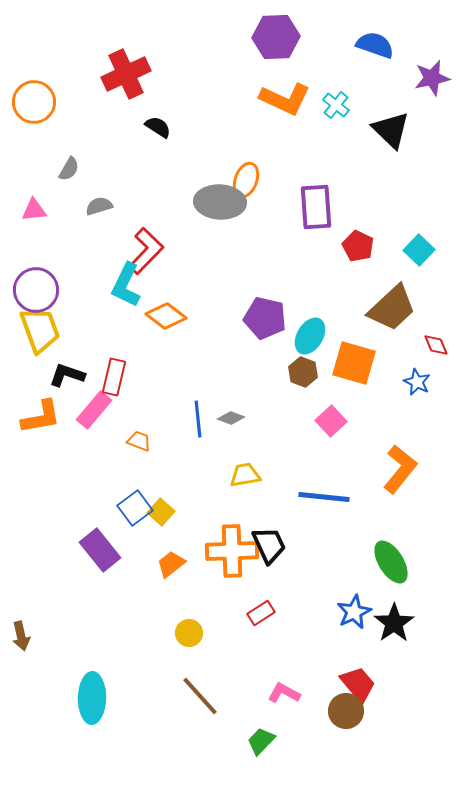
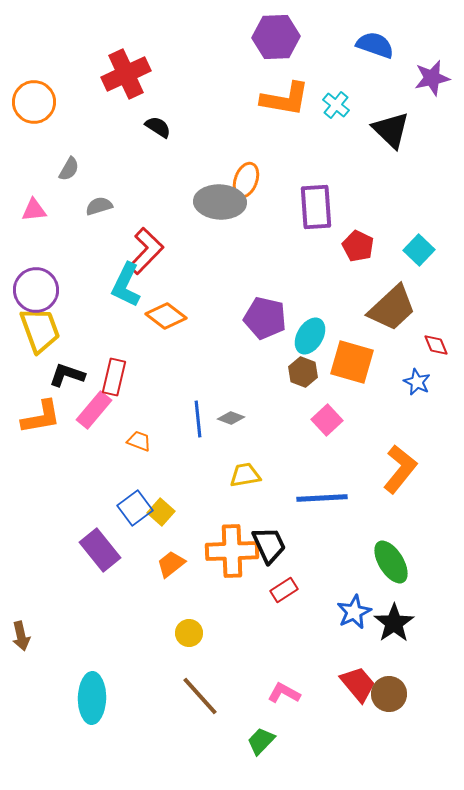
orange L-shape at (285, 99): rotated 15 degrees counterclockwise
orange square at (354, 363): moved 2 px left, 1 px up
pink square at (331, 421): moved 4 px left, 1 px up
blue line at (324, 497): moved 2 px left, 1 px down; rotated 9 degrees counterclockwise
red rectangle at (261, 613): moved 23 px right, 23 px up
brown circle at (346, 711): moved 43 px right, 17 px up
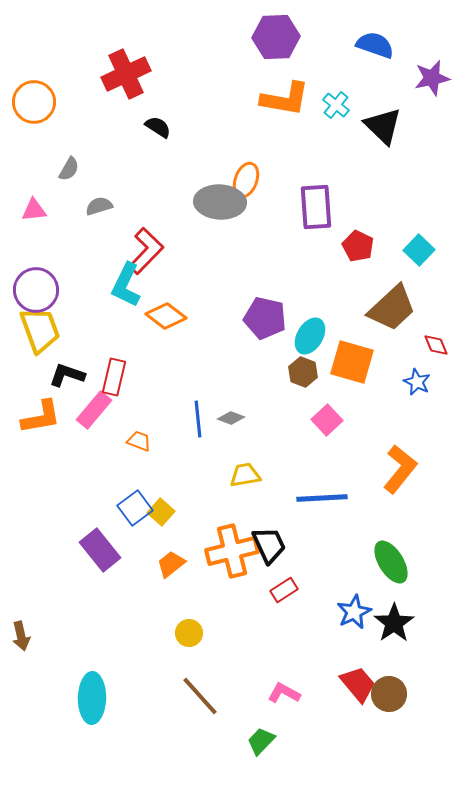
black triangle at (391, 130): moved 8 px left, 4 px up
orange cross at (232, 551): rotated 12 degrees counterclockwise
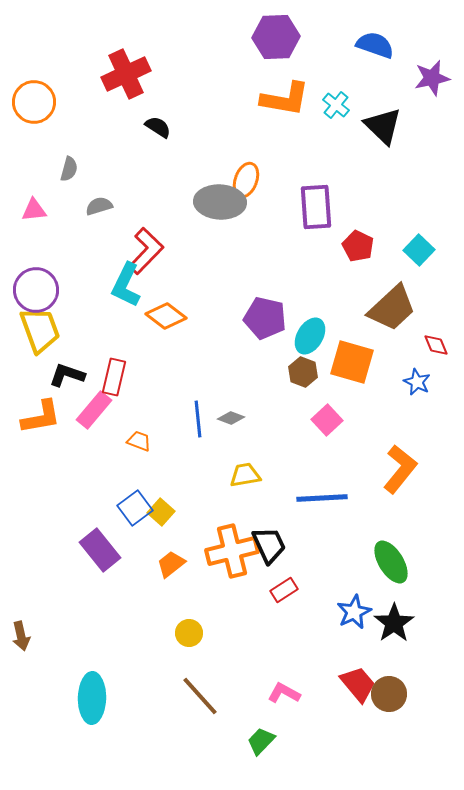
gray semicircle at (69, 169): rotated 15 degrees counterclockwise
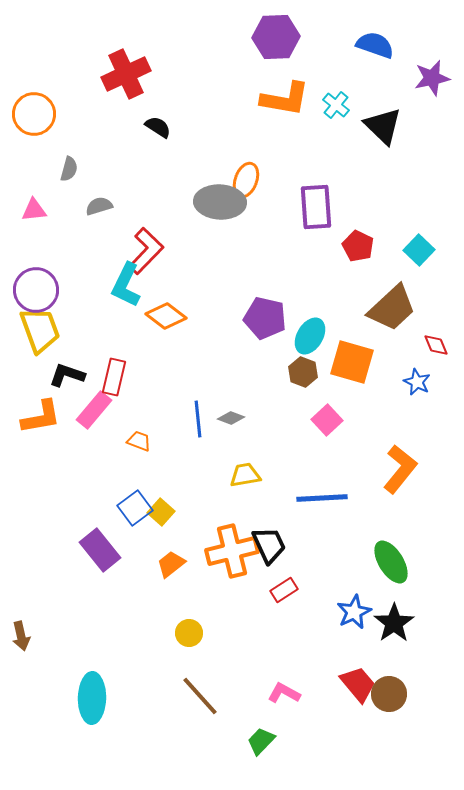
orange circle at (34, 102): moved 12 px down
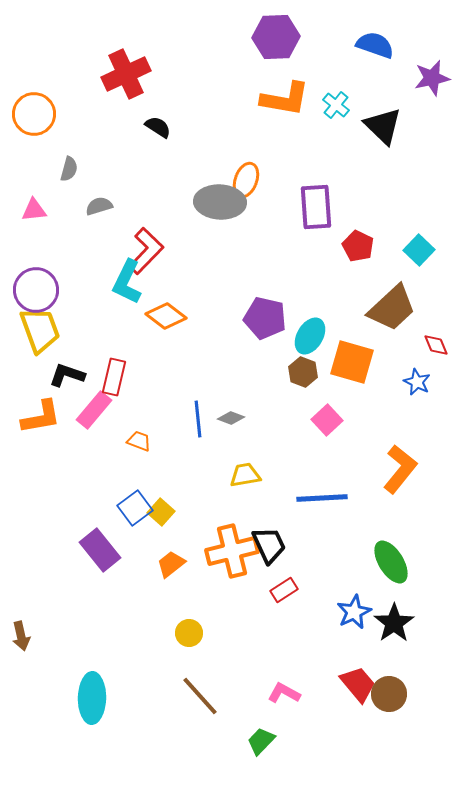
cyan L-shape at (126, 285): moved 1 px right, 3 px up
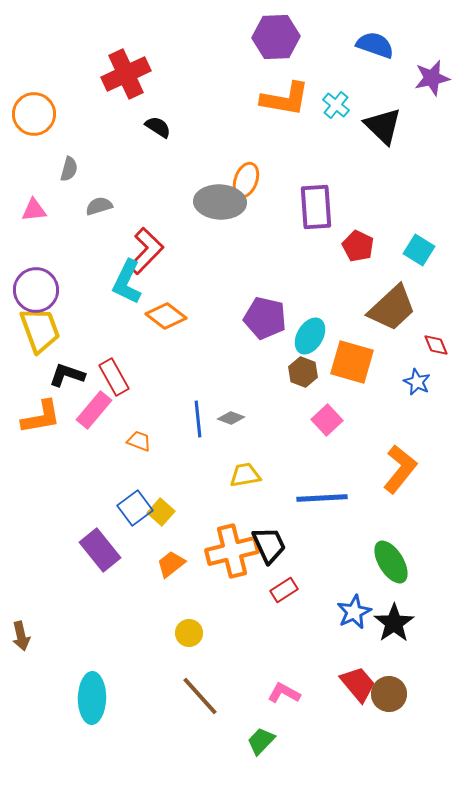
cyan square at (419, 250): rotated 12 degrees counterclockwise
red rectangle at (114, 377): rotated 42 degrees counterclockwise
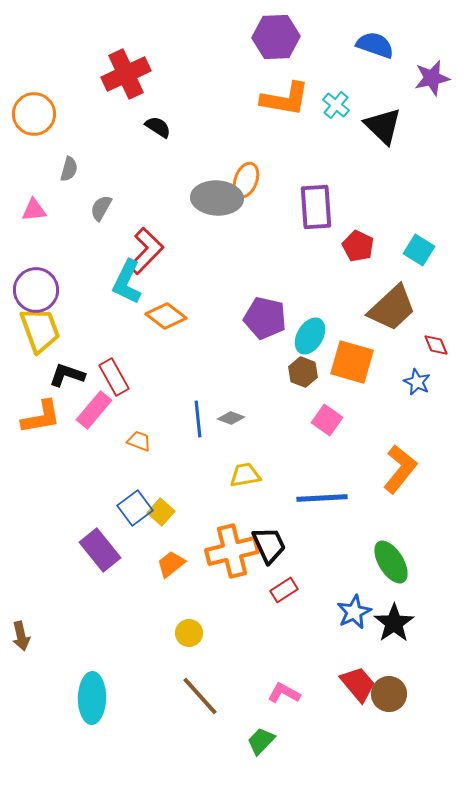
gray ellipse at (220, 202): moved 3 px left, 4 px up
gray semicircle at (99, 206): moved 2 px right, 2 px down; rotated 44 degrees counterclockwise
pink square at (327, 420): rotated 12 degrees counterclockwise
